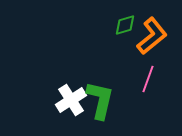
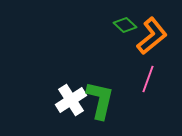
green diamond: rotated 60 degrees clockwise
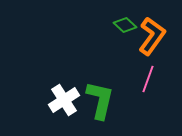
orange L-shape: rotated 15 degrees counterclockwise
white cross: moved 7 px left
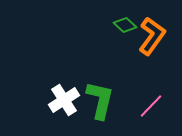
pink line: moved 3 px right, 27 px down; rotated 24 degrees clockwise
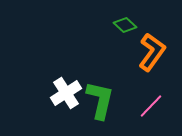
orange L-shape: moved 16 px down
white cross: moved 2 px right, 7 px up
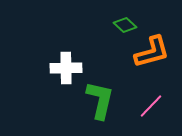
orange L-shape: rotated 39 degrees clockwise
white cross: moved 25 px up; rotated 32 degrees clockwise
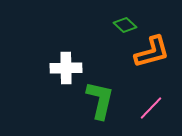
pink line: moved 2 px down
